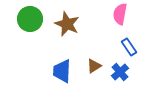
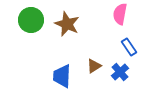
green circle: moved 1 px right, 1 px down
blue trapezoid: moved 5 px down
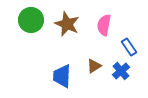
pink semicircle: moved 16 px left, 11 px down
blue cross: moved 1 px right, 1 px up
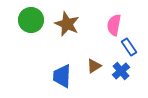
pink semicircle: moved 10 px right
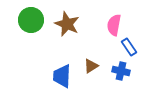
brown triangle: moved 3 px left
blue cross: rotated 36 degrees counterclockwise
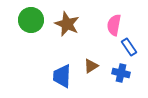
blue cross: moved 2 px down
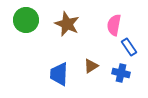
green circle: moved 5 px left
blue trapezoid: moved 3 px left, 2 px up
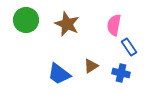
blue trapezoid: rotated 55 degrees counterclockwise
